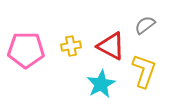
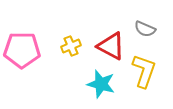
gray semicircle: moved 4 px down; rotated 120 degrees counterclockwise
yellow cross: rotated 12 degrees counterclockwise
pink pentagon: moved 4 px left
cyan star: rotated 28 degrees counterclockwise
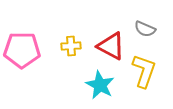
yellow cross: rotated 18 degrees clockwise
cyan star: moved 1 px left, 1 px down; rotated 12 degrees clockwise
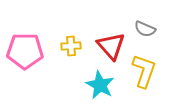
red triangle: rotated 20 degrees clockwise
pink pentagon: moved 3 px right, 1 px down
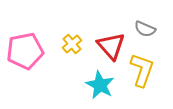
yellow cross: moved 1 px right, 2 px up; rotated 36 degrees counterclockwise
pink pentagon: rotated 12 degrees counterclockwise
yellow L-shape: moved 2 px left, 1 px up
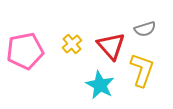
gray semicircle: rotated 40 degrees counterclockwise
